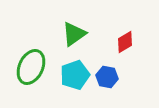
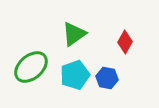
red diamond: rotated 30 degrees counterclockwise
green ellipse: rotated 24 degrees clockwise
blue hexagon: moved 1 px down
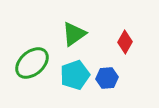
green ellipse: moved 1 px right, 4 px up
blue hexagon: rotated 15 degrees counterclockwise
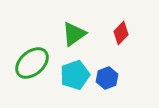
red diamond: moved 4 px left, 9 px up; rotated 15 degrees clockwise
blue hexagon: rotated 15 degrees counterclockwise
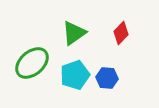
green triangle: moved 1 px up
blue hexagon: rotated 25 degrees clockwise
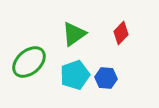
green triangle: moved 1 px down
green ellipse: moved 3 px left, 1 px up
blue hexagon: moved 1 px left
